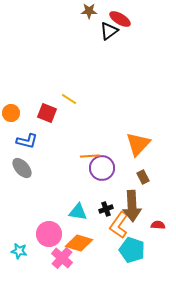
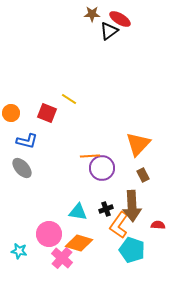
brown star: moved 3 px right, 3 px down
brown rectangle: moved 2 px up
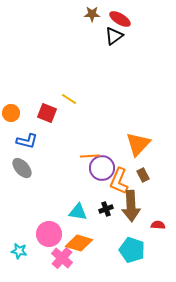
black triangle: moved 5 px right, 5 px down
brown arrow: moved 1 px left
orange L-shape: moved 44 px up; rotated 12 degrees counterclockwise
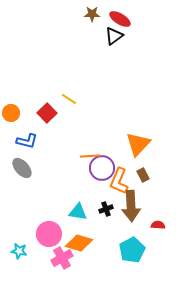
red square: rotated 24 degrees clockwise
cyan pentagon: rotated 25 degrees clockwise
pink cross: rotated 20 degrees clockwise
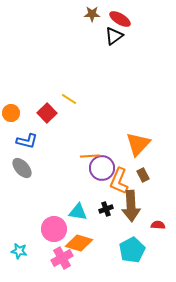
pink circle: moved 5 px right, 5 px up
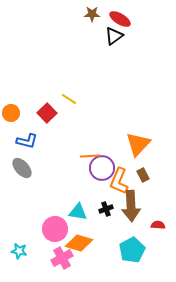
pink circle: moved 1 px right
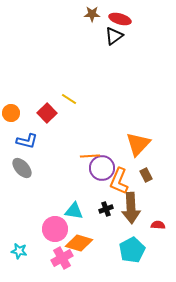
red ellipse: rotated 15 degrees counterclockwise
brown rectangle: moved 3 px right
brown arrow: moved 2 px down
cyan triangle: moved 4 px left, 1 px up
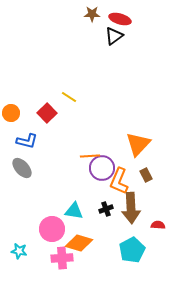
yellow line: moved 2 px up
pink circle: moved 3 px left
pink cross: rotated 25 degrees clockwise
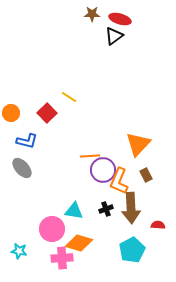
purple circle: moved 1 px right, 2 px down
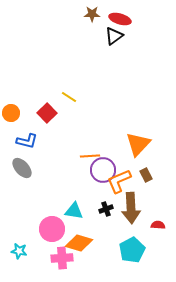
orange L-shape: rotated 44 degrees clockwise
